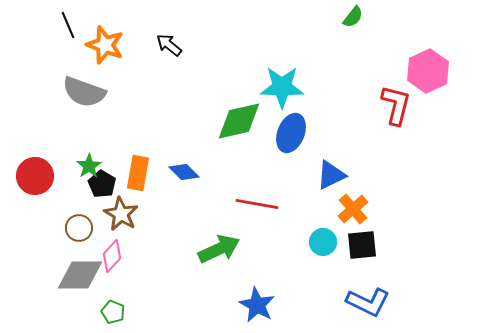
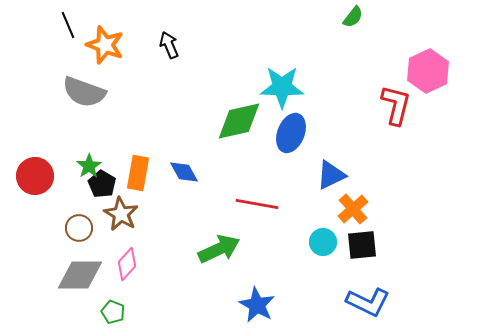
black arrow: rotated 28 degrees clockwise
blue diamond: rotated 16 degrees clockwise
pink diamond: moved 15 px right, 8 px down
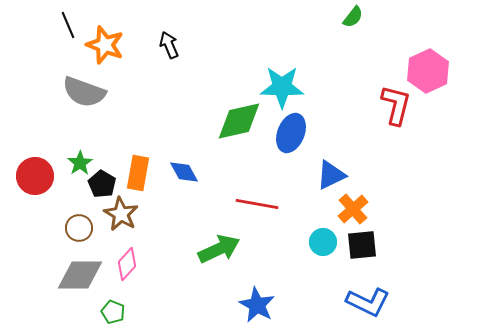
green star: moved 9 px left, 3 px up
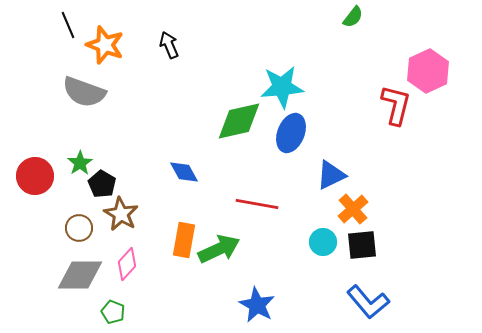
cyan star: rotated 6 degrees counterclockwise
orange rectangle: moved 46 px right, 67 px down
blue L-shape: rotated 24 degrees clockwise
